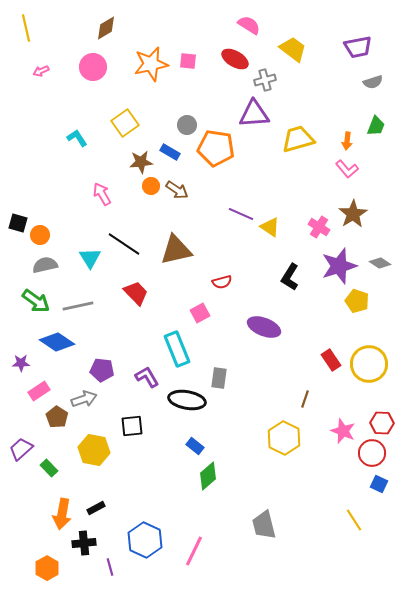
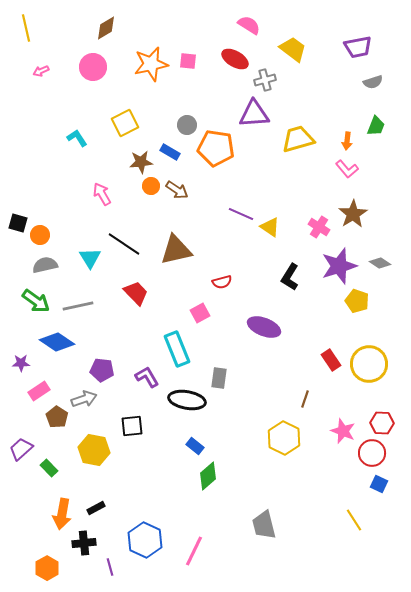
yellow square at (125, 123): rotated 8 degrees clockwise
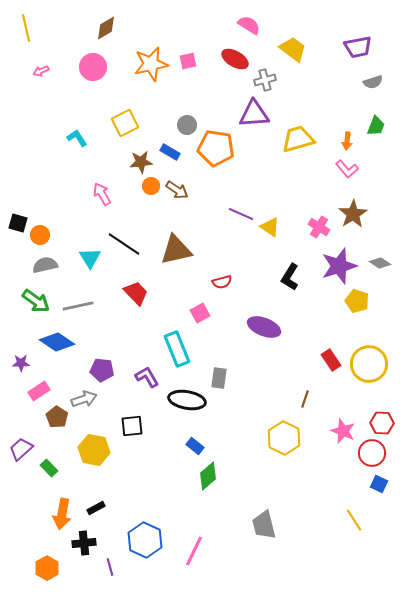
pink square at (188, 61): rotated 18 degrees counterclockwise
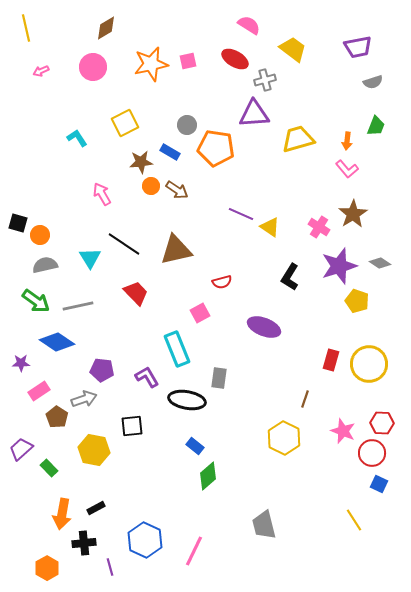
red rectangle at (331, 360): rotated 50 degrees clockwise
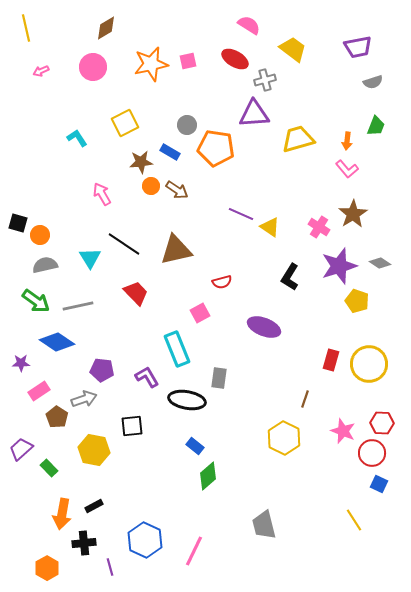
black rectangle at (96, 508): moved 2 px left, 2 px up
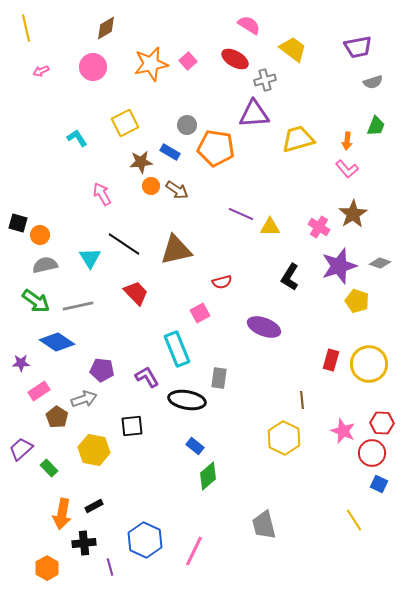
pink square at (188, 61): rotated 30 degrees counterclockwise
yellow triangle at (270, 227): rotated 35 degrees counterclockwise
gray diamond at (380, 263): rotated 15 degrees counterclockwise
brown line at (305, 399): moved 3 px left, 1 px down; rotated 24 degrees counterclockwise
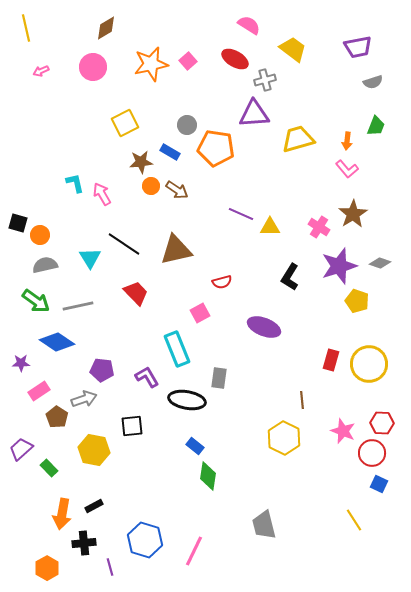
cyan L-shape at (77, 138): moved 2 px left, 45 px down; rotated 20 degrees clockwise
green diamond at (208, 476): rotated 40 degrees counterclockwise
blue hexagon at (145, 540): rotated 8 degrees counterclockwise
